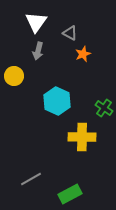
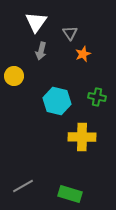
gray triangle: rotated 28 degrees clockwise
gray arrow: moved 3 px right
cyan hexagon: rotated 12 degrees counterclockwise
green cross: moved 7 px left, 11 px up; rotated 24 degrees counterclockwise
gray line: moved 8 px left, 7 px down
green rectangle: rotated 45 degrees clockwise
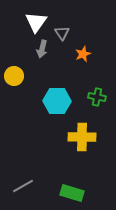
gray triangle: moved 8 px left
gray arrow: moved 1 px right, 2 px up
cyan hexagon: rotated 12 degrees counterclockwise
green rectangle: moved 2 px right, 1 px up
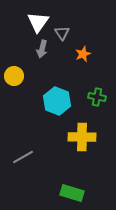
white triangle: moved 2 px right
cyan hexagon: rotated 20 degrees clockwise
gray line: moved 29 px up
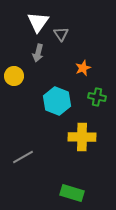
gray triangle: moved 1 px left, 1 px down
gray arrow: moved 4 px left, 4 px down
orange star: moved 14 px down
